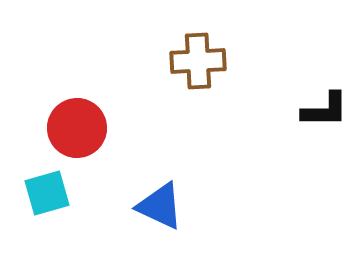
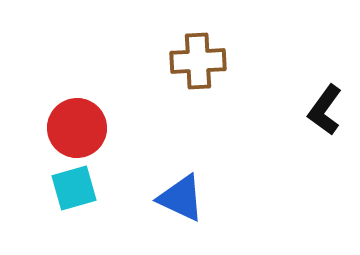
black L-shape: rotated 126 degrees clockwise
cyan square: moved 27 px right, 5 px up
blue triangle: moved 21 px right, 8 px up
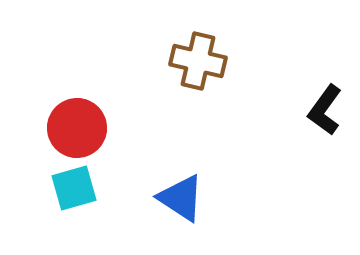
brown cross: rotated 16 degrees clockwise
blue triangle: rotated 8 degrees clockwise
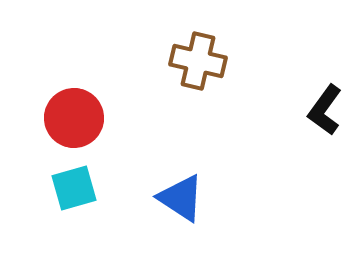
red circle: moved 3 px left, 10 px up
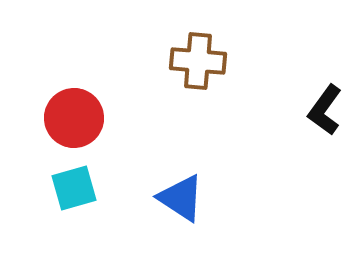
brown cross: rotated 8 degrees counterclockwise
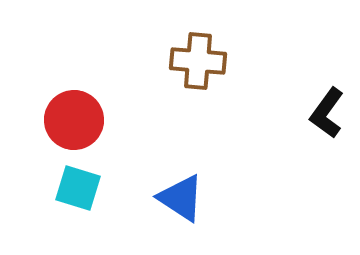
black L-shape: moved 2 px right, 3 px down
red circle: moved 2 px down
cyan square: moved 4 px right; rotated 33 degrees clockwise
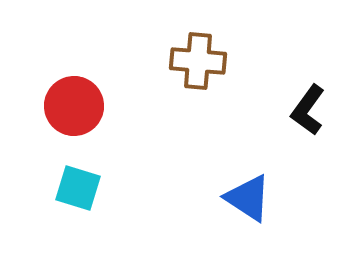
black L-shape: moved 19 px left, 3 px up
red circle: moved 14 px up
blue triangle: moved 67 px right
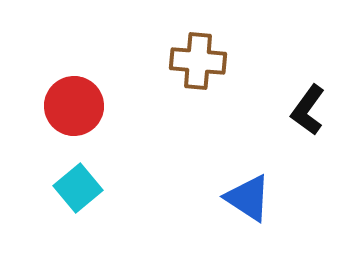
cyan square: rotated 33 degrees clockwise
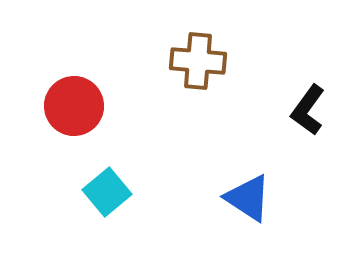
cyan square: moved 29 px right, 4 px down
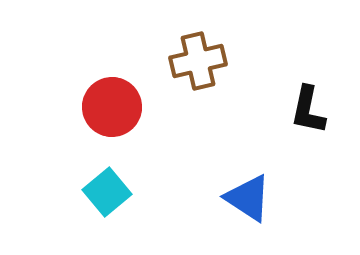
brown cross: rotated 18 degrees counterclockwise
red circle: moved 38 px right, 1 px down
black L-shape: rotated 24 degrees counterclockwise
